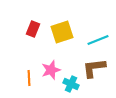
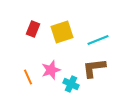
orange line: moved 1 px left, 1 px up; rotated 21 degrees counterclockwise
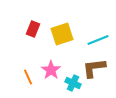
yellow square: moved 2 px down
pink star: rotated 18 degrees counterclockwise
cyan cross: moved 2 px right, 1 px up
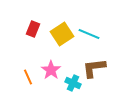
yellow square: rotated 15 degrees counterclockwise
cyan line: moved 9 px left, 6 px up; rotated 45 degrees clockwise
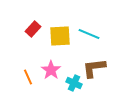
red rectangle: rotated 21 degrees clockwise
yellow square: moved 2 px left, 2 px down; rotated 30 degrees clockwise
cyan cross: moved 1 px right
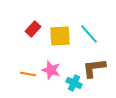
cyan line: rotated 25 degrees clockwise
pink star: rotated 18 degrees counterclockwise
orange line: moved 3 px up; rotated 56 degrees counterclockwise
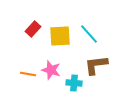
brown L-shape: moved 2 px right, 3 px up
cyan cross: rotated 21 degrees counterclockwise
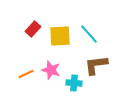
orange line: moved 2 px left; rotated 35 degrees counterclockwise
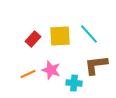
red rectangle: moved 10 px down
orange line: moved 2 px right
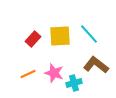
brown L-shape: rotated 45 degrees clockwise
pink star: moved 3 px right, 3 px down
cyan cross: rotated 21 degrees counterclockwise
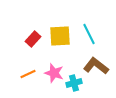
cyan line: rotated 15 degrees clockwise
brown L-shape: moved 1 px down
